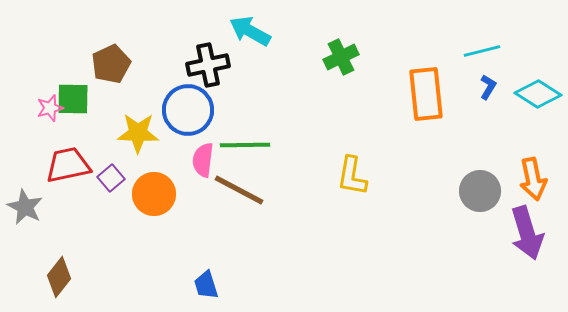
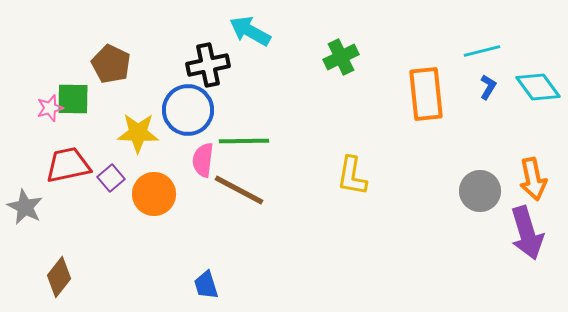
brown pentagon: rotated 21 degrees counterclockwise
cyan diamond: moved 7 px up; rotated 21 degrees clockwise
green line: moved 1 px left, 4 px up
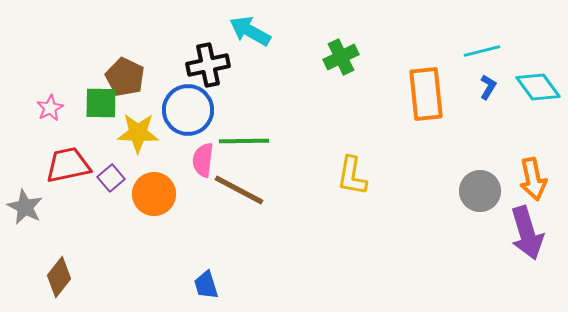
brown pentagon: moved 14 px right, 13 px down
green square: moved 28 px right, 4 px down
pink star: rotated 12 degrees counterclockwise
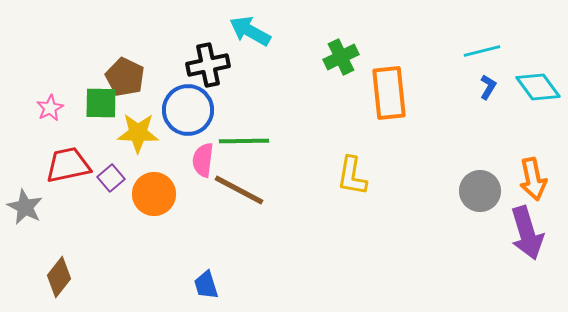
orange rectangle: moved 37 px left, 1 px up
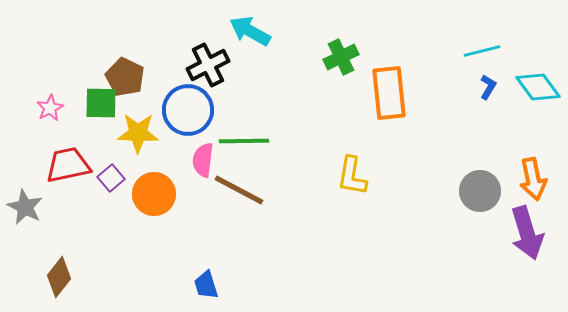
black cross: rotated 15 degrees counterclockwise
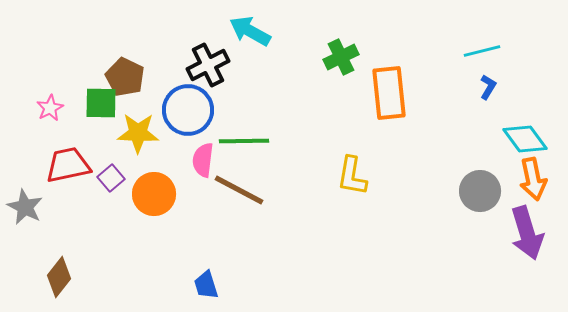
cyan diamond: moved 13 px left, 52 px down
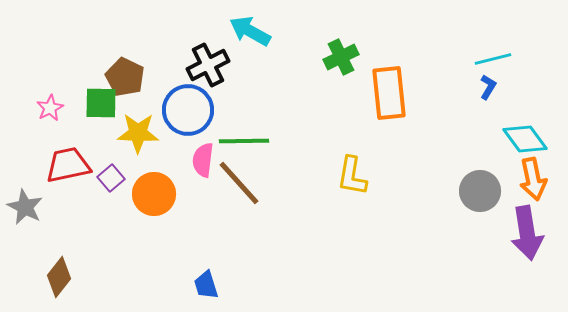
cyan line: moved 11 px right, 8 px down
brown line: moved 7 px up; rotated 20 degrees clockwise
purple arrow: rotated 8 degrees clockwise
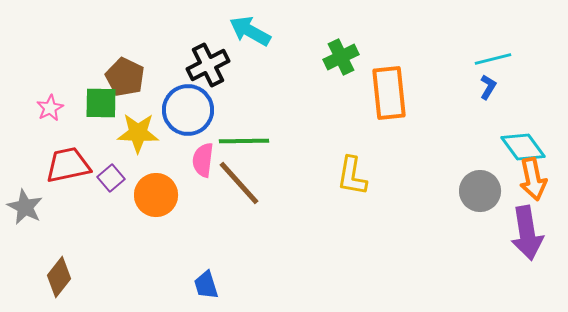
cyan diamond: moved 2 px left, 8 px down
orange circle: moved 2 px right, 1 px down
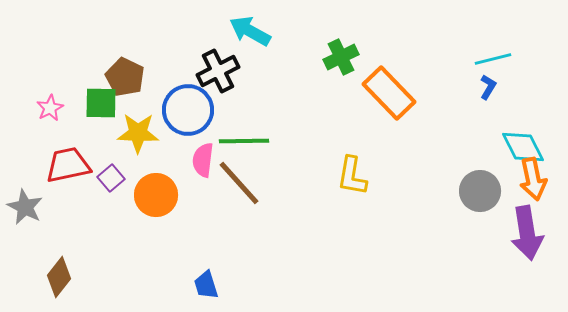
black cross: moved 10 px right, 6 px down
orange rectangle: rotated 38 degrees counterclockwise
cyan diamond: rotated 9 degrees clockwise
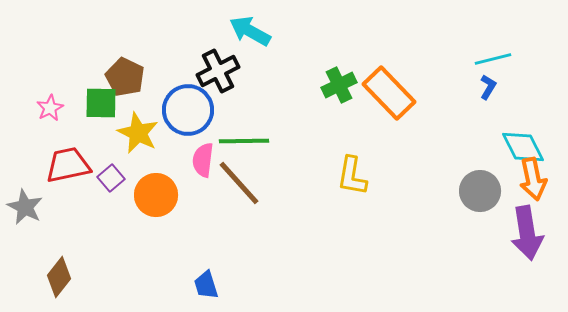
green cross: moved 2 px left, 28 px down
yellow star: rotated 24 degrees clockwise
